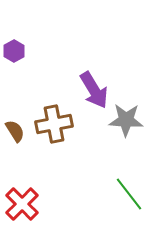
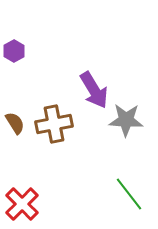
brown semicircle: moved 8 px up
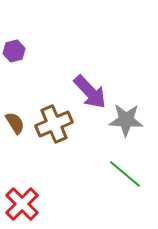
purple hexagon: rotated 15 degrees clockwise
purple arrow: moved 4 px left, 2 px down; rotated 12 degrees counterclockwise
brown cross: rotated 12 degrees counterclockwise
green line: moved 4 px left, 20 px up; rotated 12 degrees counterclockwise
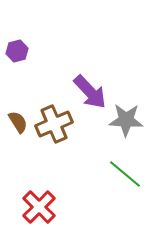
purple hexagon: moved 3 px right
brown semicircle: moved 3 px right, 1 px up
red cross: moved 17 px right, 3 px down
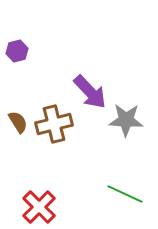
brown cross: rotated 9 degrees clockwise
green line: moved 20 px down; rotated 15 degrees counterclockwise
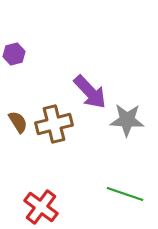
purple hexagon: moved 3 px left, 3 px down
gray star: moved 1 px right
green line: rotated 6 degrees counterclockwise
red cross: moved 2 px right; rotated 8 degrees counterclockwise
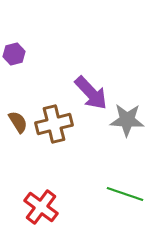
purple arrow: moved 1 px right, 1 px down
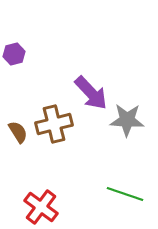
brown semicircle: moved 10 px down
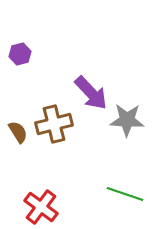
purple hexagon: moved 6 px right
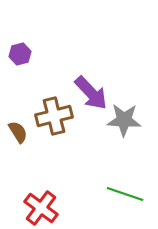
gray star: moved 3 px left
brown cross: moved 8 px up
red cross: moved 1 px down
